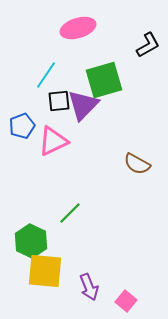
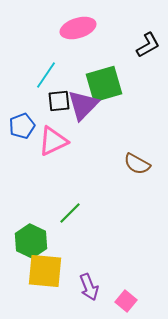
green square: moved 4 px down
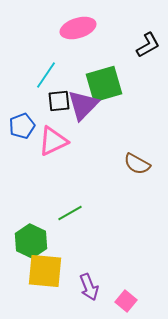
green line: rotated 15 degrees clockwise
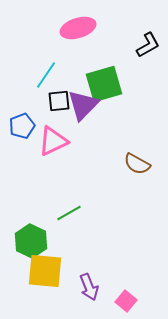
green line: moved 1 px left
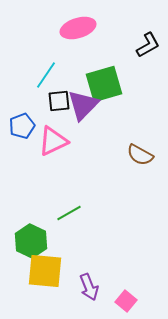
brown semicircle: moved 3 px right, 9 px up
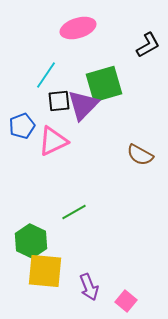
green line: moved 5 px right, 1 px up
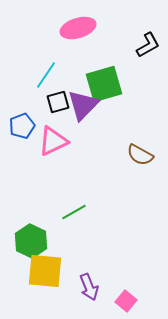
black square: moved 1 px left, 1 px down; rotated 10 degrees counterclockwise
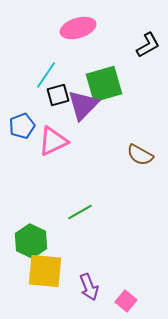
black square: moved 7 px up
green line: moved 6 px right
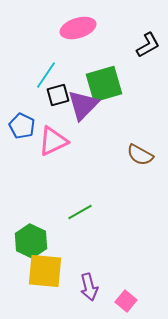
blue pentagon: rotated 25 degrees counterclockwise
purple arrow: rotated 8 degrees clockwise
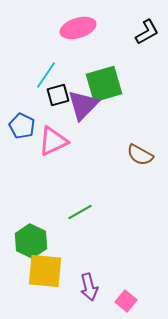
black L-shape: moved 1 px left, 13 px up
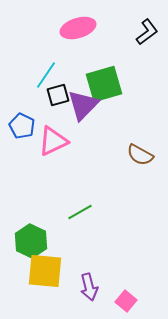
black L-shape: rotated 8 degrees counterclockwise
